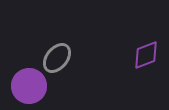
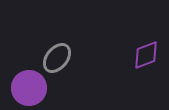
purple circle: moved 2 px down
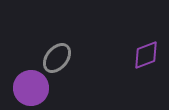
purple circle: moved 2 px right
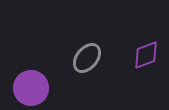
gray ellipse: moved 30 px right
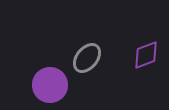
purple circle: moved 19 px right, 3 px up
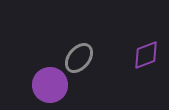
gray ellipse: moved 8 px left
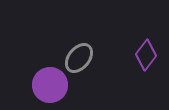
purple diamond: rotated 32 degrees counterclockwise
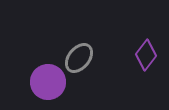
purple circle: moved 2 px left, 3 px up
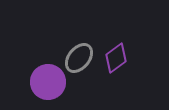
purple diamond: moved 30 px left, 3 px down; rotated 16 degrees clockwise
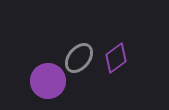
purple circle: moved 1 px up
